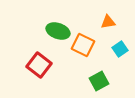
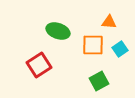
orange triangle: moved 1 px right; rotated 14 degrees clockwise
orange square: moved 10 px right; rotated 25 degrees counterclockwise
red square: rotated 20 degrees clockwise
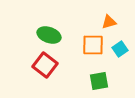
orange triangle: rotated 21 degrees counterclockwise
green ellipse: moved 9 px left, 4 px down
red square: moved 6 px right; rotated 20 degrees counterclockwise
green square: rotated 18 degrees clockwise
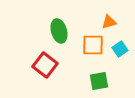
green ellipse: moved 10 px right, 4 px up; rotated 55 degrees clockwise
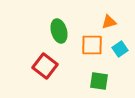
orange square: moved 1 px left
red square: moved 1 px down
green square: rotated 18 degrees clockwise
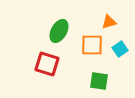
green ellipse: rotated 45 degrees clockwise
red square: moved 2 px right, 2 px up; rotated 20 degrees counterclockwise
